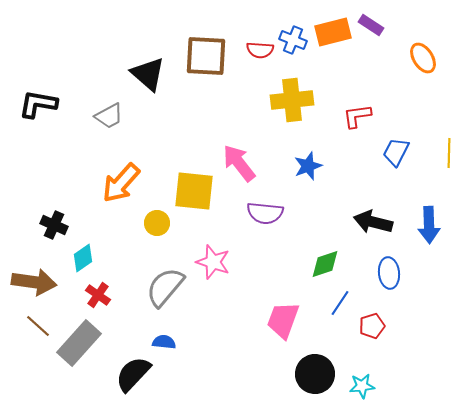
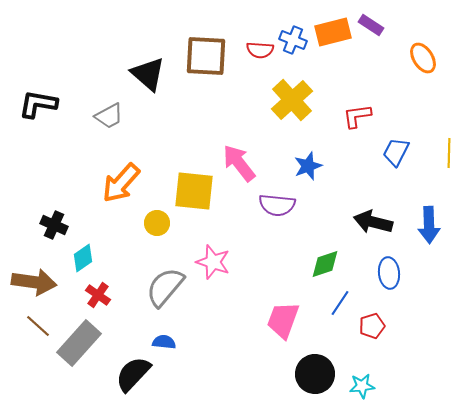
yellow cross: rotated 36 degrees counterclockwise
purple semicircle: moved 12 px right, 8 px up
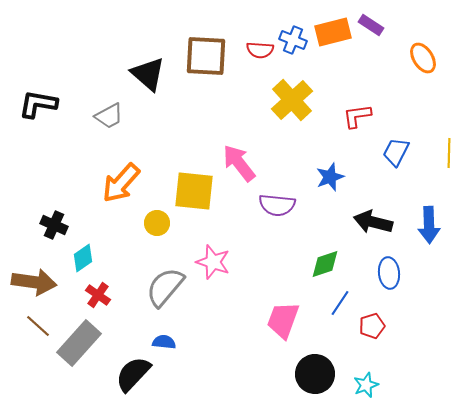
blue star: moved 22 px right, 11 px down
cyan star: moved 4 px right, 1 px up; rotated 15 degrees counterclockwise
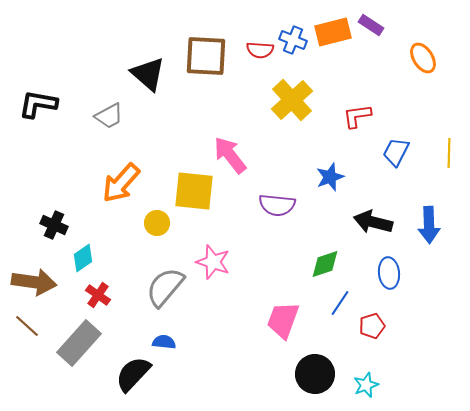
pink arrow: moved 9 px left, 8 px up
brown line: moved 11 px left
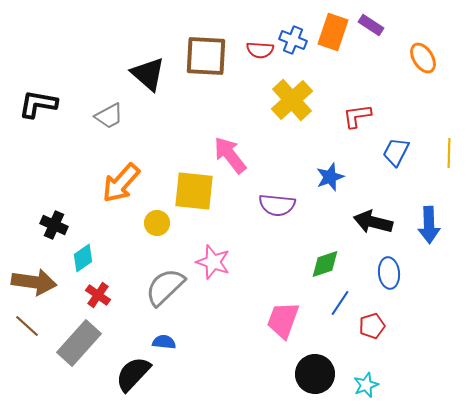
orange rectangle: rotated 57 degrees counterclockwise
gray semicircle: rotated 6 degrees clockwise
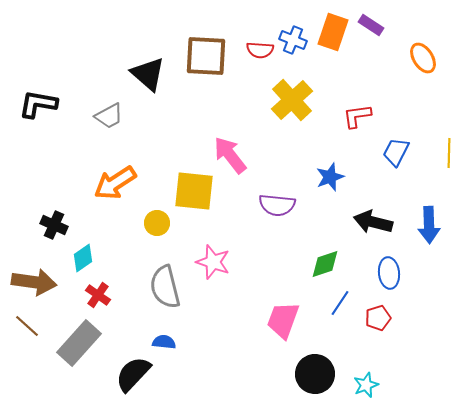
orange arrow: moved 6 px left; rotated 15 degrees clockwise
gray semicircle: rotated 60 degrees counterclockwise
red pentagon: moved 6 px right, 8 px up
